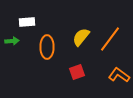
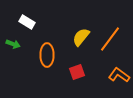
white rectangle: rotated 35 degrees clockwise
green arrow: moved 1 px right, 3 px down; rotated 24 degrees clockwise
orange ellipse: moved 8 px down
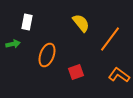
white rectangle: rotated 70 degrees clockwise
yellow semicircle: moved 14 px up; rotated 102 degrees clockwise
green arrow: rotated 32 degrees counterclockwise
orange ellipse: rotated 20 degrees clockwise
red square: moved 1 px left
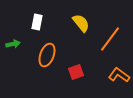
white rectangle: moved 10 px right
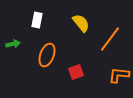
white rectangle: moved 2 px up
orange L-shape: rotated 30 degrees counterclockwise
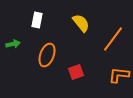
orange line: moved 3 px right
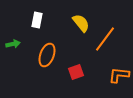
orange line: moved 8 px left
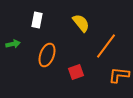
orange line: moved 1 px right, 7 px down
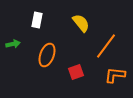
orange L-shape: moved 4 px left
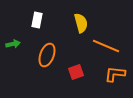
yellow semicircle: rotated 24 degrees clockwise
orange line: rotated 76 degrees clockwise
orange L-shape: moved 1 px up
